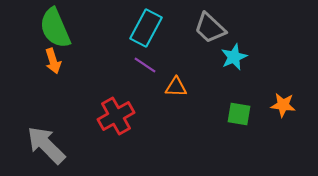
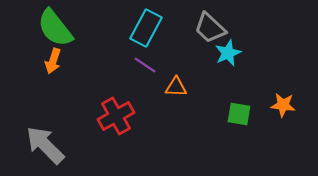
green semicircle: rotated 15 degrees counterclockwise
cyan star: moved 6 px left, 4 px up
orange arrow: rotated 35 degrees clockwise
gray arrow: moved 1 px left
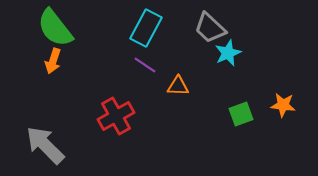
orange triangle: moved 2 px right, 1 px up
green square: moved 2 px right; rotated 30 degrees counterclockwise
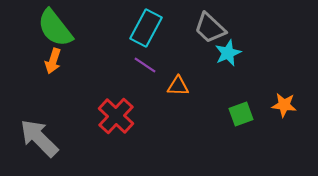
orange star: moved 1 px right
red cross: rotated 18 degrees counterclockwise
gray arrow: moved 6 px left, 7 px up
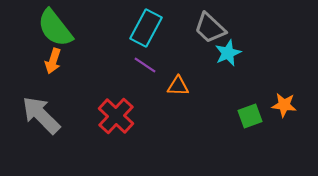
green square: moved 9 px right, 2 px down
gray arrow: moved 2 px right, 23 px up
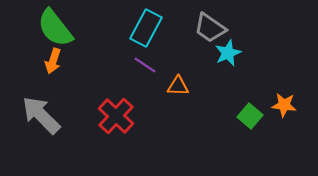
gray trapezoid: rotated 8 degrees counterclockwise
green square: rotated 30 degrees counterclockwise
